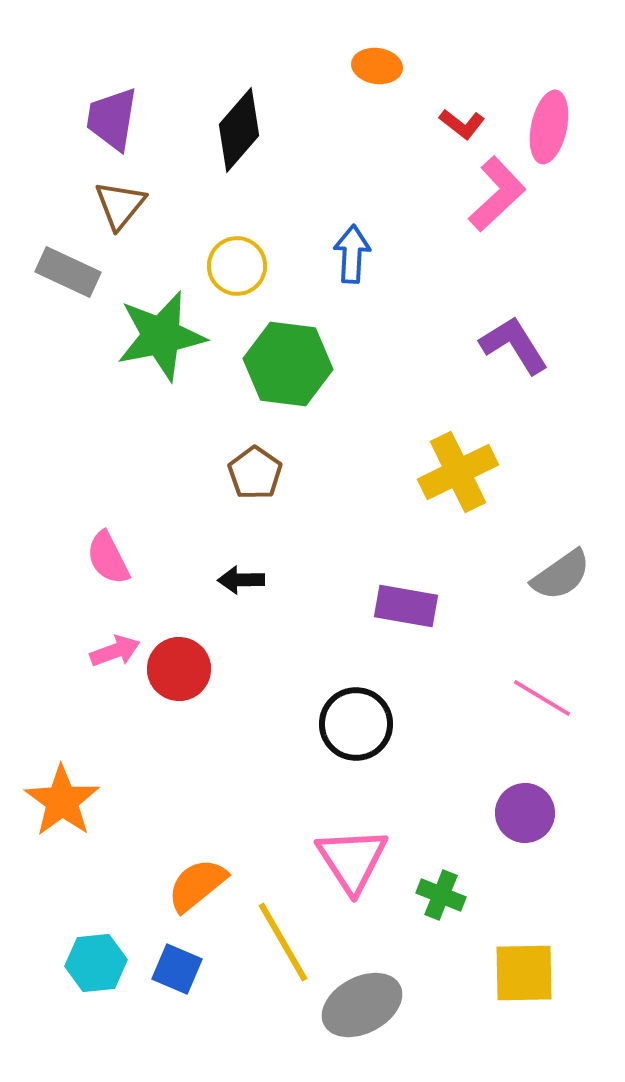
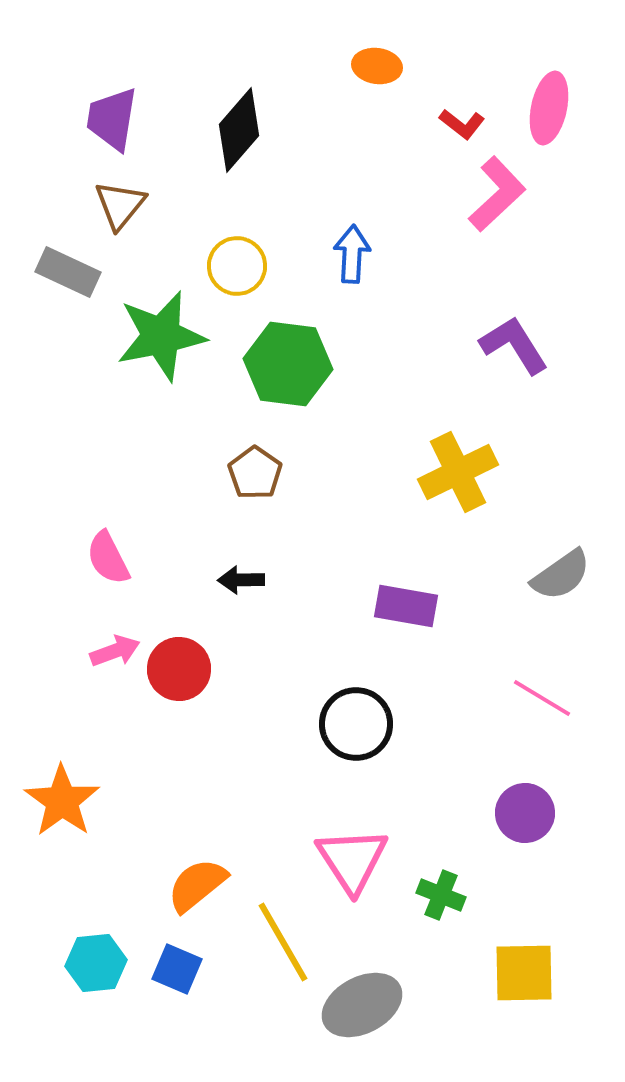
pink ellipse: moved 19 px up
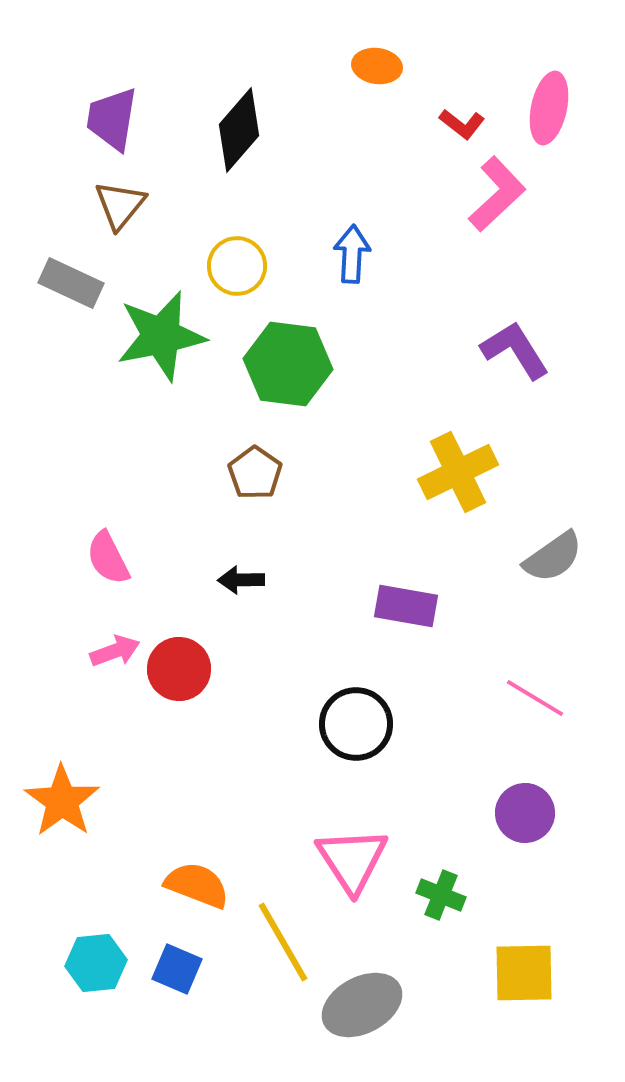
gray rectangle: moved 3 px right, 11 px down
purple L-shape: moved 1 px right, 5 px down
gray semicircle: moved 8 px left, 18 px up
pink line: moved 7 px left
orange semicircle: rotated 60 degrees clockwise
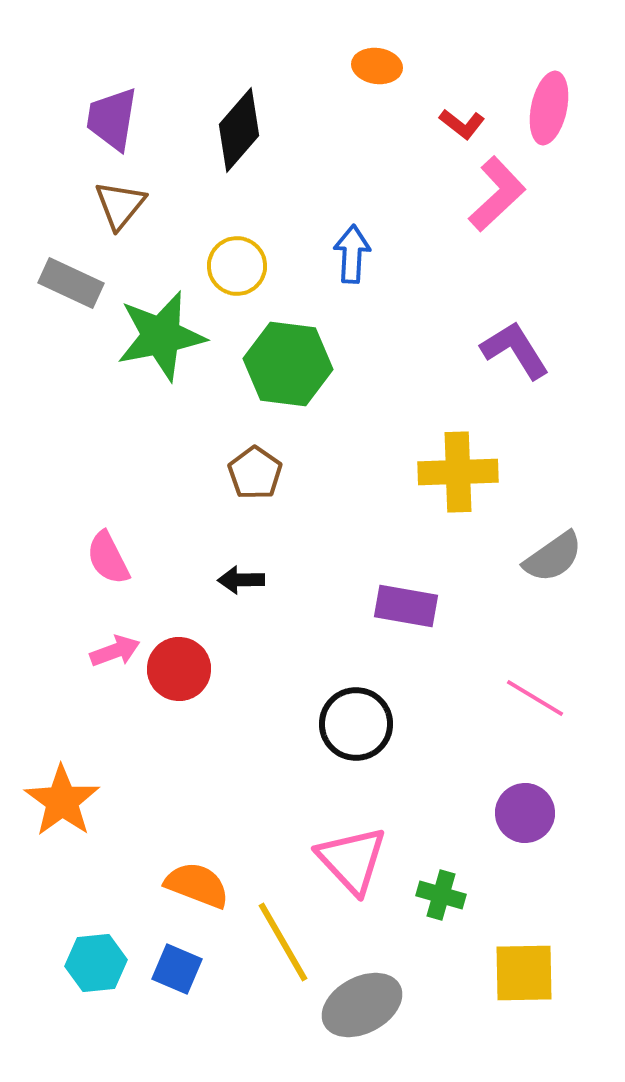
yellow cross: rotated 24 degrees clockwise
pink triangle: rotated 10 degrees counterclockwise
green cross: rotated 6 degrees counterclockwise
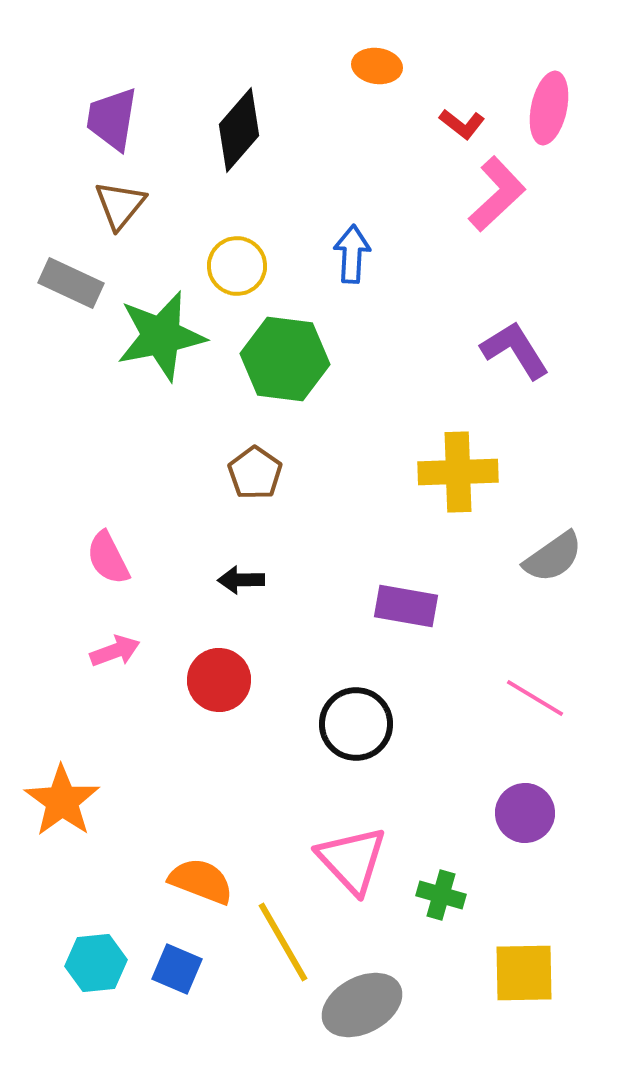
green hexagon: moved 3 px left, 5 px up
red circle: moved 40 px right, 11 px down
orange semicircle: moved 4 px right, 4 px up
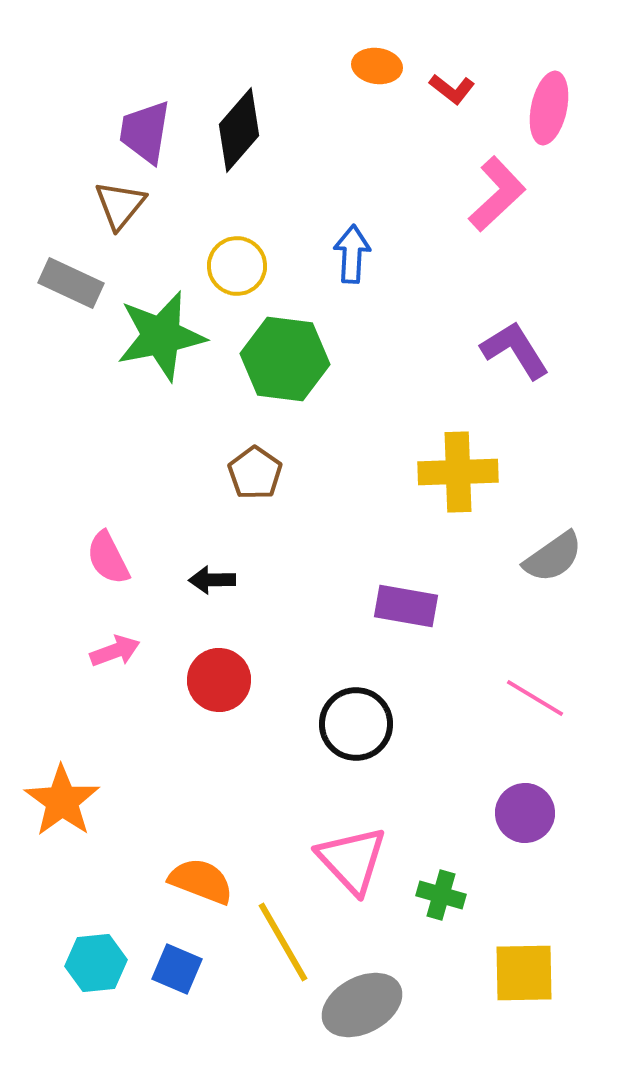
purple trapezoid: moved 33 px right, 13 px down
red L-shape: moved 10 px left, 35 px up
black arrow: moved 29 px left
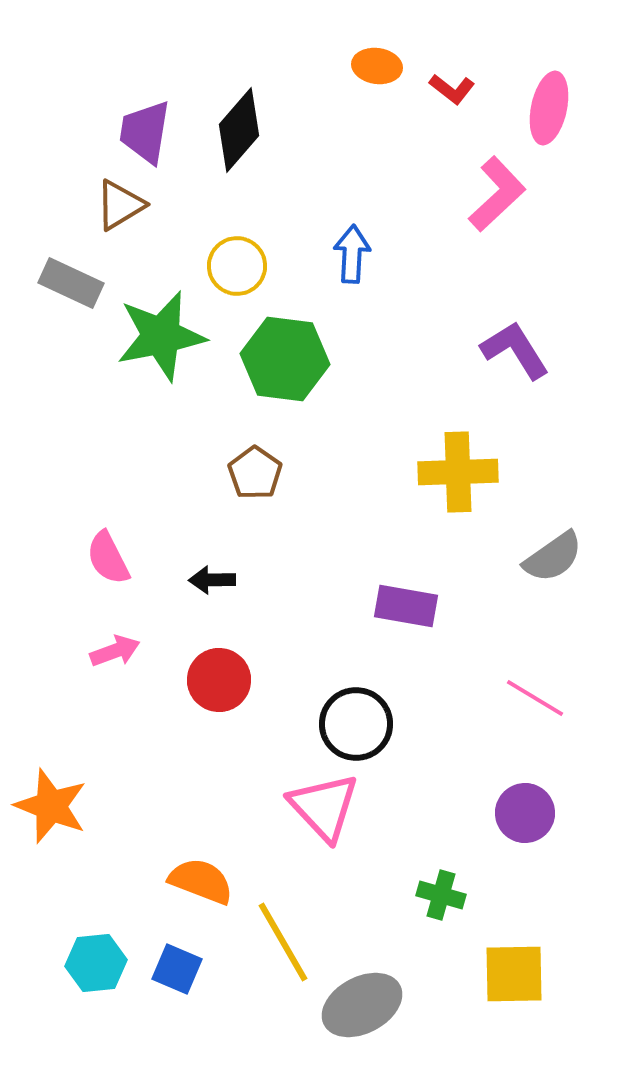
brown triangle: rotated 20 degrees clockwise
orange star: moved 11 px left, 5 px down; rotated 14 degrees counterclockwise
pink triangle: moved 28 px left, 53 px up
yellow square: moved 10 px left, 1 px down
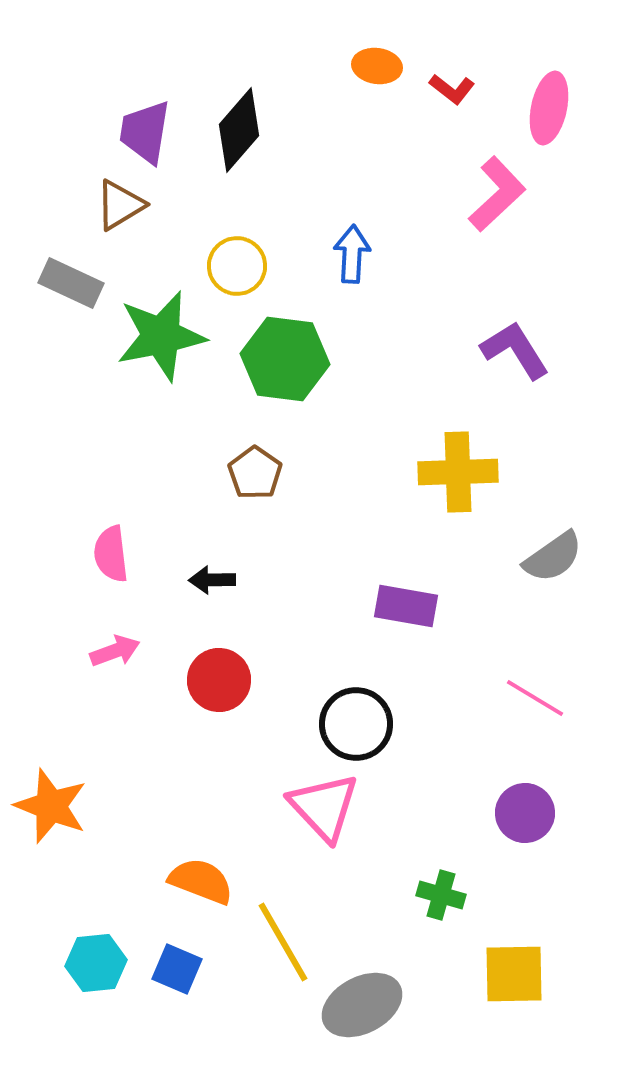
pink semicircle: moved 3 px right, 4 px up; rotated 20 degrees clockwise
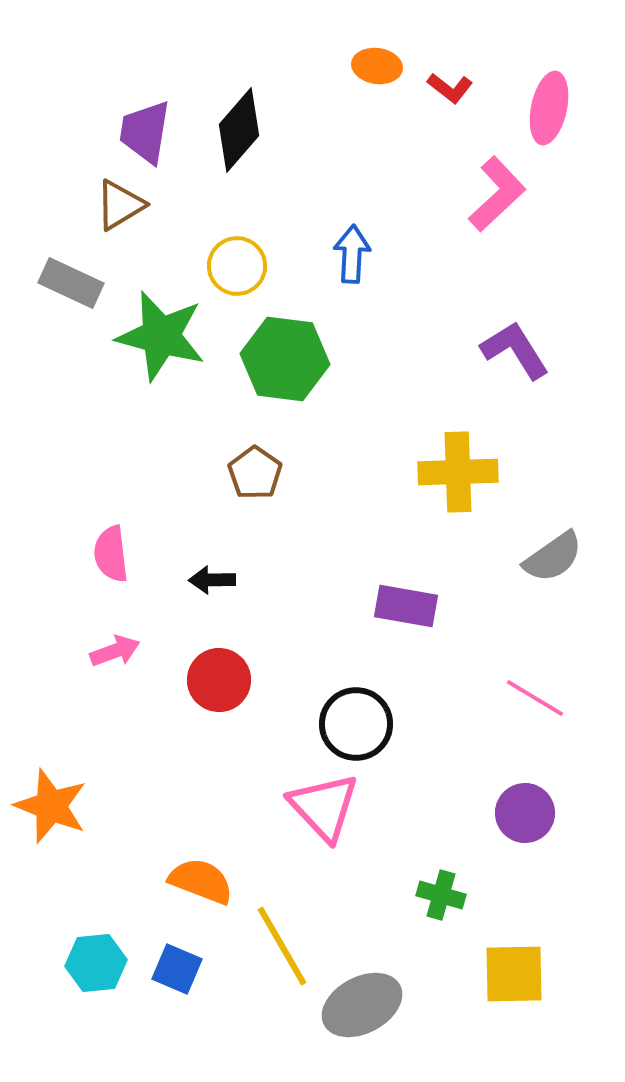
red L-shape: moved 2 px left, 1 px up
green star: rotated 26 degrees clockwise
yellow line: moved 1 px left, 4 px down
